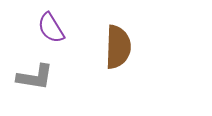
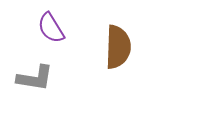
gray L-shape: moved 1 px down
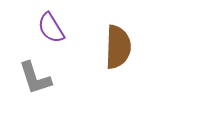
gray L-shape: rotated 63 degrees clockwise
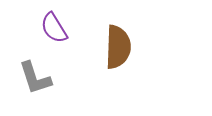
purple semicircle: moved 3 px right
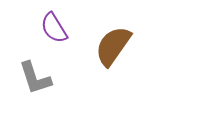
brown semicircle: moved 5 px left, 1 px up; rotated 147 degrees counterclockwise
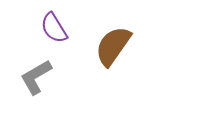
gray L-shape: moved 1 px right, 1 px up; rotated 78 degrees clockwise
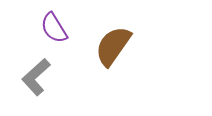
gray L-shape: rotated 12 degrees counterclockwise
